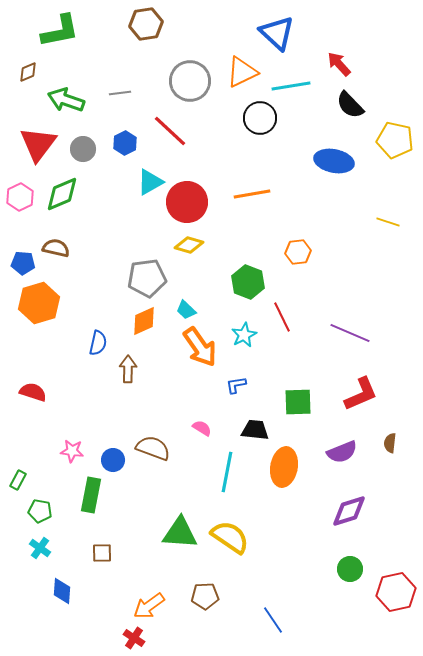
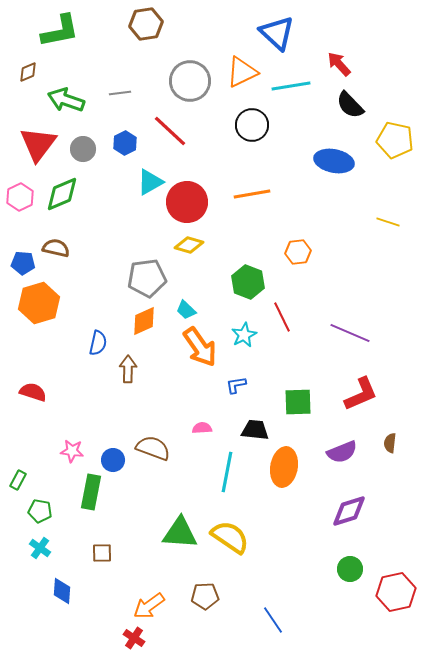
black circle at (260, 118): moved 8 px left, 7 px down
pink semicircle at (202, 428): rotated 36 degrees counterclockwise
green rectangle at (91, 495): moved 3 px up
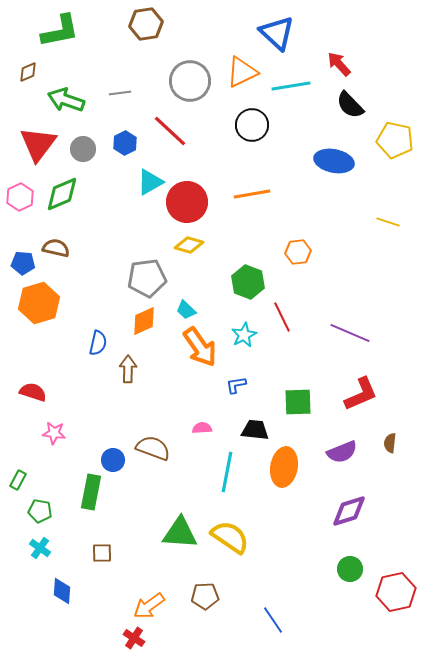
pink star at (72, 451): moved 18 px left, 18 px up
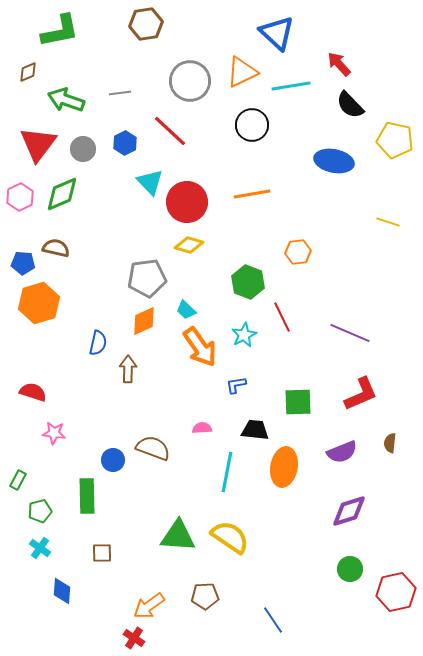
cyan triangle at (150, 182): rotated 44 degrees counterclockwise
green rectangle at (91, 492): moved 4 px left, 4 px down; rotated 12 degrees counterclockwise
green pentagon at (40, 511): rotated 25 degrees counterclockwise
green triangle at (180, 533): moved 2 px left, 3 px down
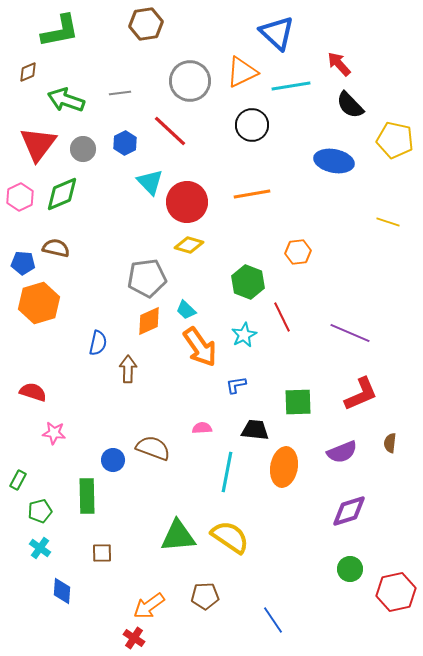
orange diamond at (144, 321): moved 5 px right
green triangle at (178, 536): rotated 9 degrees counterclockwise
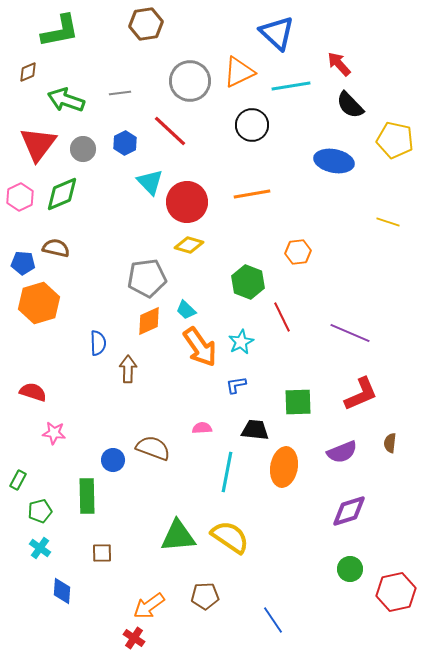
orange triangle at (242, 72): moved 3 px left
cyan star at (244, 335): moved 3 px left, 7 px down
blue semicircle at (98, 343): rotated 15 degrees counterclockwise
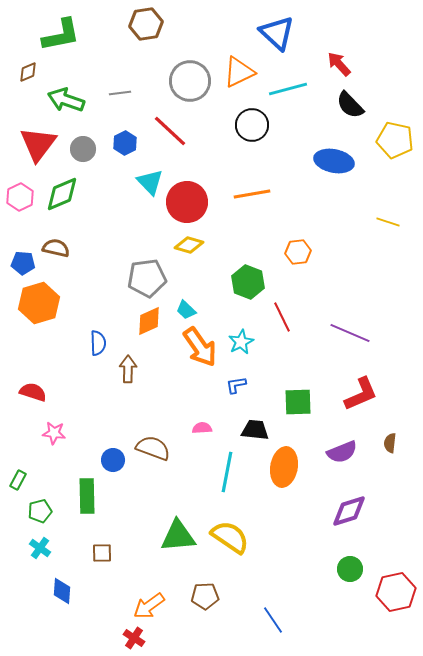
green L-shape at (60, 31): moved 1 px right, 4 px down
cyan line at (291, 86): moved 3 px left, 3 px down; rotated 6 degrees counterclockwise
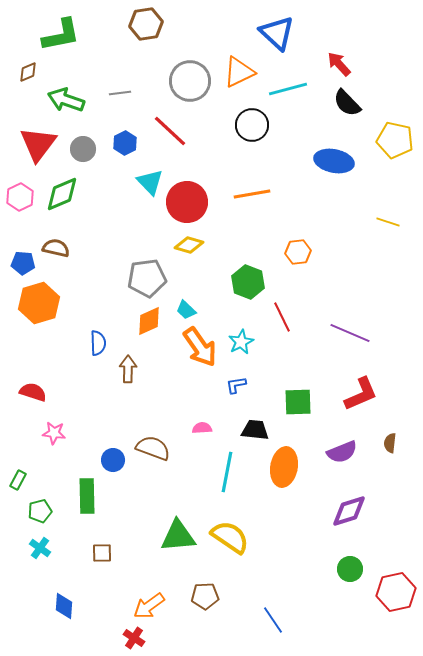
black semicircle at (350, 105): moved 3 px left, 2 px up
blue diamond at (62, 591): moved 2 px right, 15 px down
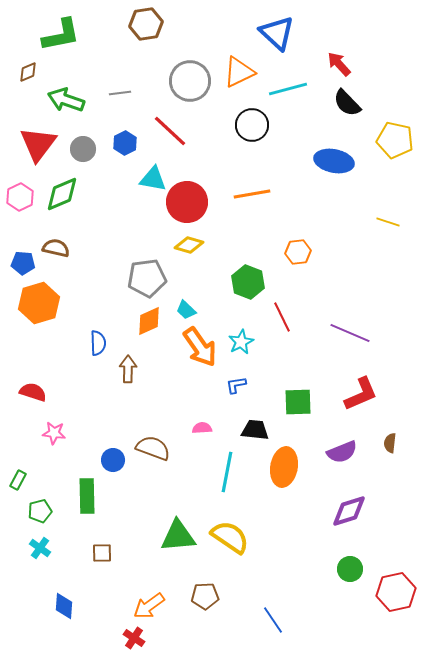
cyan triangle at (150, 182): moved 3 px right, 3 px up; rotated 36 degrees counterclockwise
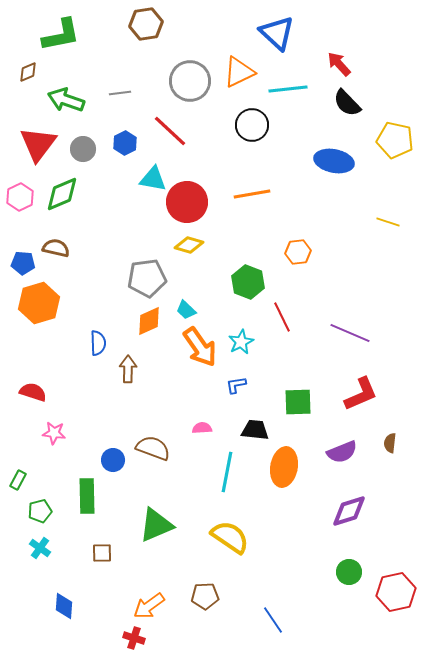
cyan line at (288, 89): rotated 9 degrees clockwise
green triangle at (178, 536): moved 22 px left, 11 px up; rotated 18 degrees counterclockwise
green circle at (350, 569): moved 1 px left, 3 px down
red cross at (134, 638): rotated 15 degrees counterclockwise
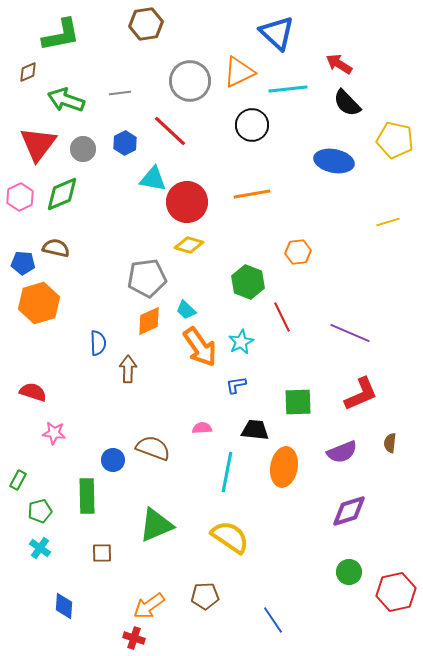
red arrow at (339, 64): rotated 16 degrees counterclockwise
yellow line at (388, 222): rotated 35 degrees counterclockwise
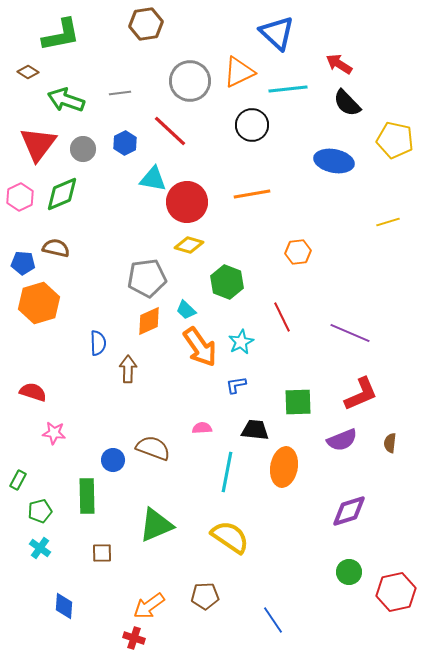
brown diamond at (28, 72): rotated 55 degrees clockwise
green hexagon at (248, 282): moved 21 px left
purple semicircle at (342, 452): moved 12 px up
